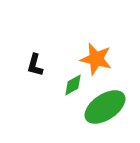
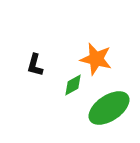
green ellipse: moved 4 px right, 1 px down
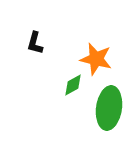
black L-shape: moved 22 px up
green ellipse: rotated 48 degrees counterclockwise
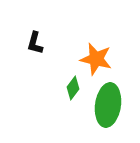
green diamond: moved 3 px down; rotated 25 degrees counterclockwise
green ellipse: moved 1 px left, 3 px up
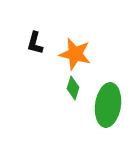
orange star: moved 21 px left, 5 px up
green diamond: rotated 20 degrees counterclockwise
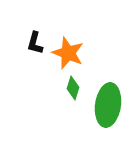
orange star: moved 7 px left, 1 px up; rotated 8 degrees clockwise
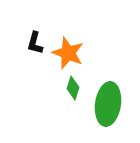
green ellipse: moved 1 px up
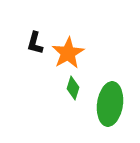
orange star: rotated 20 degrees clockwise
green ellipse: moved 2 px right
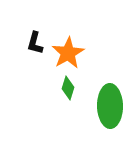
green diamond: moved 5 px left
green ellipse: moved 2 px down; rotated 9 degrees counterclockwise
